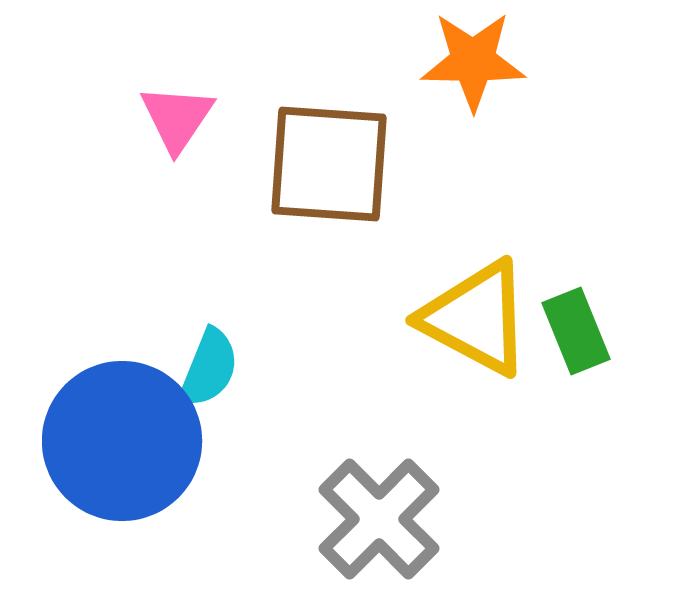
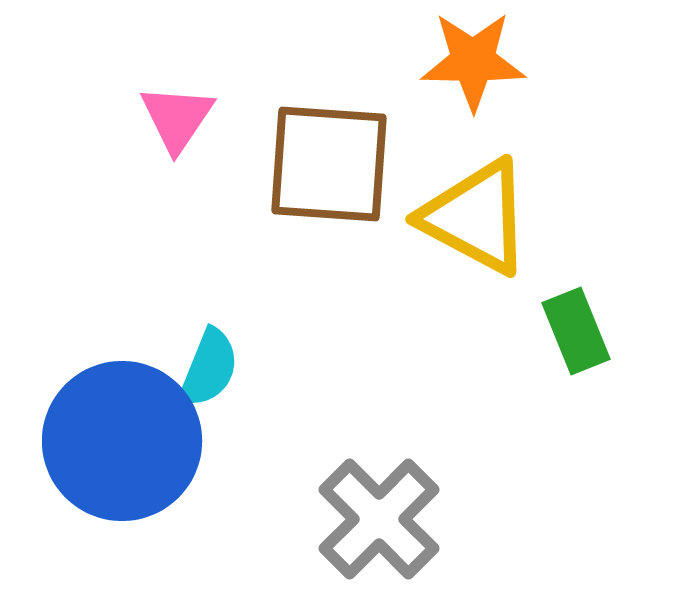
yellow triangle: moved 101 px up
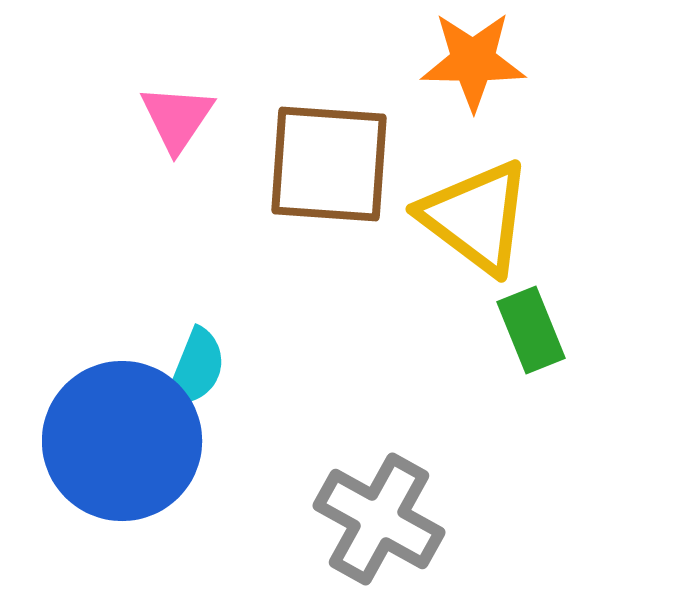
yellow triangle: rotated 9 degrees clockwise
green rectangle: moved 45 px left, 1 px up
cyan semicircle: moved 13 px left
gray cross: rotated 16 degrees counterclockwise
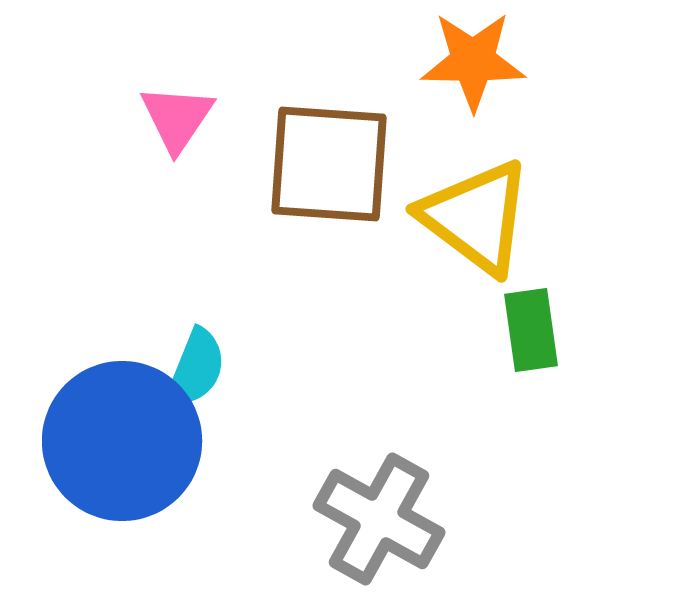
green rectangle: rotated 14 degrees clockwise
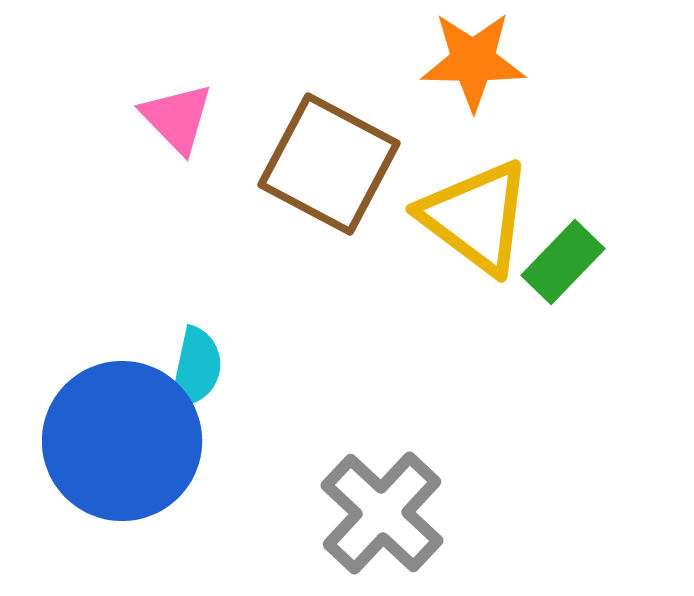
pink triangle: rotated 18 degrees counterclockwise
brown square: rotated 24 degrees clockwise
green rectangle: moved 32 px right, 68 px up; rotated 52 degrees clockwise
cyan semicircle: rotated 10 degrees counterclockwise
gray cross: moved 3 px right, 6 px up; rotated 14 degrees clockwise
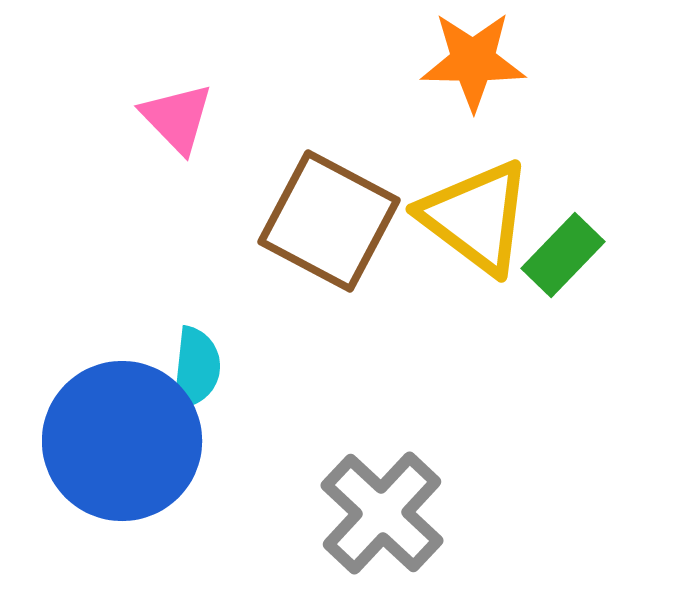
brown square: moved 57 px down
green rectangle: moved 7 px up
cyan semicircle: rotated 6 degrees counterclockwise
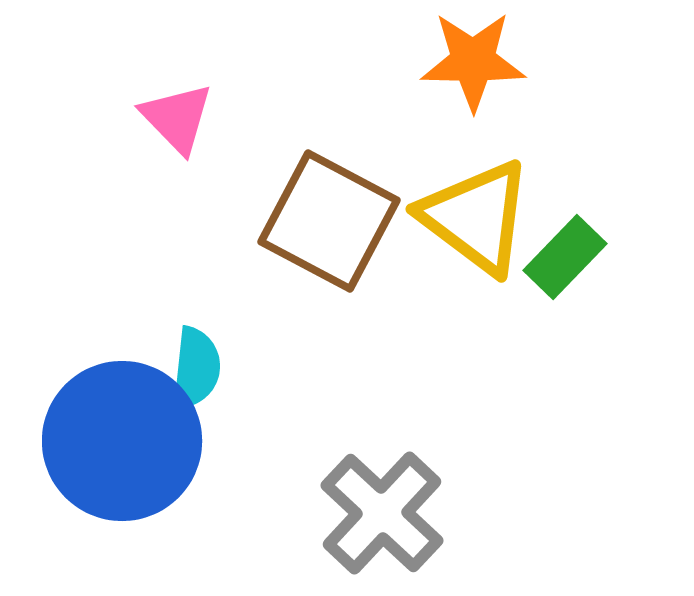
green rectangle: moved 2 px right, 2 px down
